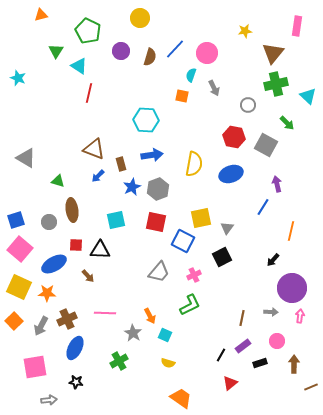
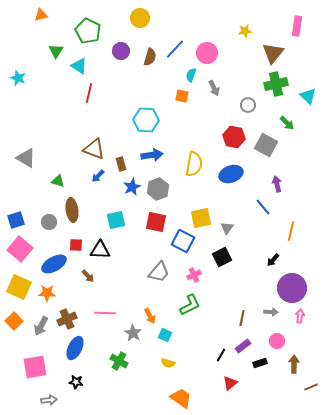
blue line at (263, 207): rotated 72 degrees counterclockwise
green cross at (119, 361): rotated 30 degrees counterclockwise
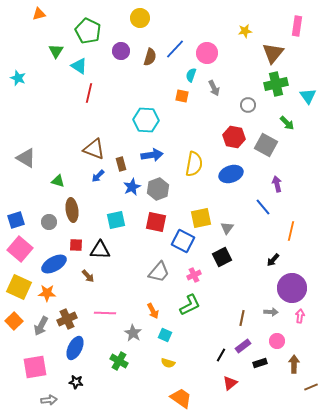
orange triangle at (41, 15): moved 2 px left, 1 px up
cyan triangle at (308, 96): rotated 12 degrees clockwise
orange arrow at (150, 316): moved 3 px right, 5 px up
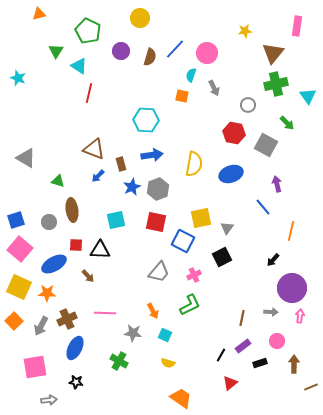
red hexagon at (234, 137): moved 4 px up
gray star at (133, 333): rotated 24 degrees counterclockwise
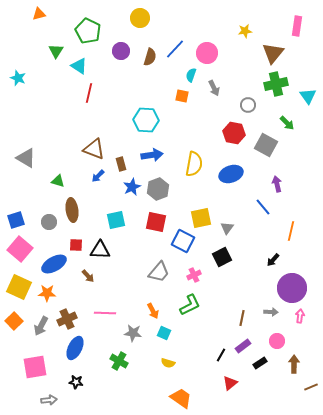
cyan square at (165, 335): moved 1 px left, 2 px up
black rectangle at (260, 363): rotated 16 degrees counterclockwise
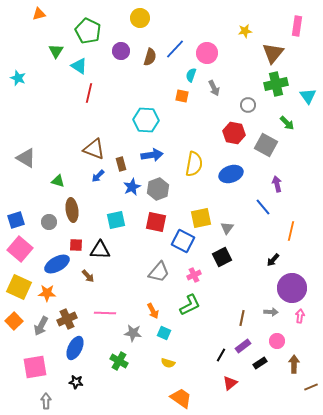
blue ellipse at (54, 264): moved 3 px right
gray arrow at (49, 400): moved 3 px left, 1 px down; rotated 84 degrees counterclockwise
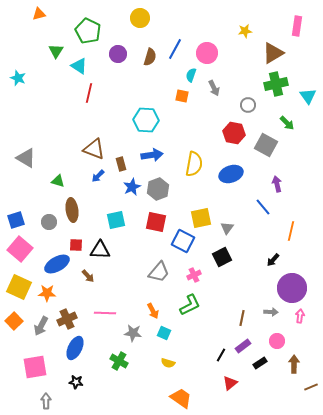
blue line at (175, 49): rotated 15 degrees counterclockwise
purple circle at (121, 51): moved 3 px left, 3 px down
brown triangle at (273, 53): rotated 20 degrees clockwise
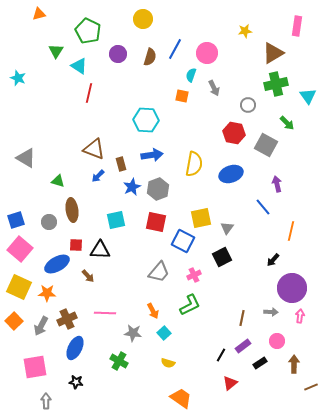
yellow circle at (140, 18): moved 3 px right, 1 px down
cyan square at (164, 333): rotated 24 degrees clockwise
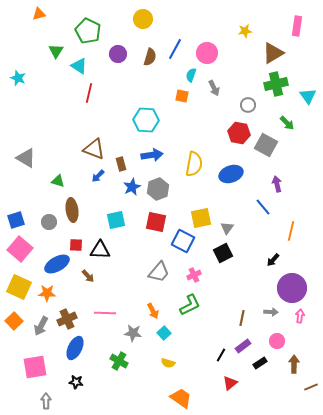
red hexagon at (234, 133): moved 5 px right
black square at (222, 257): moved 1 px right, 4 px up
